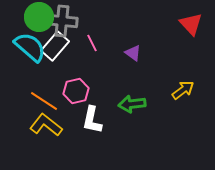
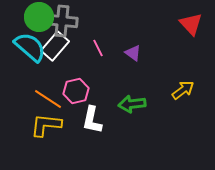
pink line: moved 6 px right, 5 px down
orange line: moved 4 px right, 2 px up
yellow L-shape: rotated 32 degrees counterclockwise
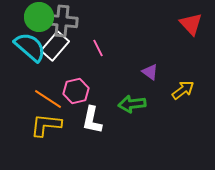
purple triangle: moved 17 px right, 19 px down
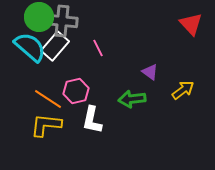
green arrow: moved 5 px up
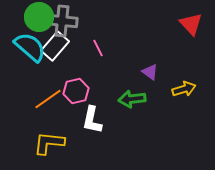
yellow arrow: moved 1 px right, 1 px up; rotated 20 degrees clockwise
orange line: rotated 68 degrees counterclockwise
yellow L-shape: moved 3 px right, 18 px down
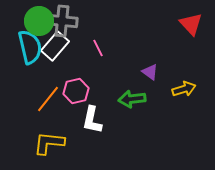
green circle: moved 4 px down
cyan semicircle: rotated 36 degrees clockwise
orange line: rotated 16 degrees counterclockwise
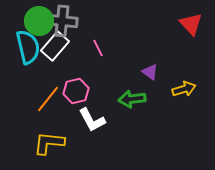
cyan semicircle: moved 2 px left
white L-shape: rotated 40 degrees counterclockwise
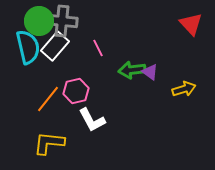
green arrow: moved 29 px up
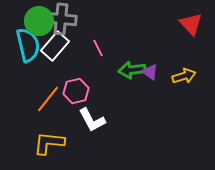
gray cross: moved 1 px left, 2 px up
cyan semicircle: moved 2 px up
yellow arrow: moved 13 px up
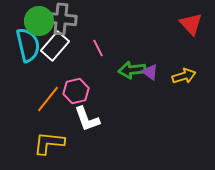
white L-shape: moved 5 px left, 1 px up; rotated 8 degrees clockwise
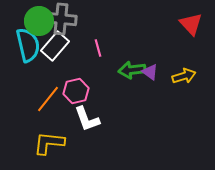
pink line: rotated 12 degrees clockwise
